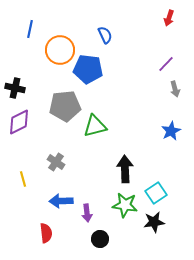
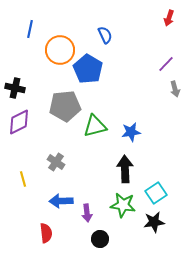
blue pentagon: rotated 24 degrees clockwise
blue star: moved 40 px left, 1 px down; rotated 18 degrees clockwise
green star: moved 2 px left
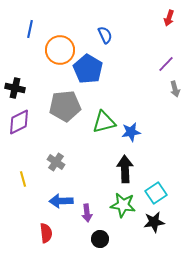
green triangle: moved 9 px right, 4 px up
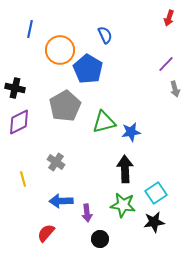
gray pentagon: rotated 24 degrees counterclockwise
red semicircle: rotated 132 degrees counterclockwise
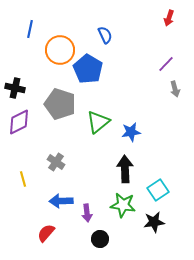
gray pentagon: moved 5 px left, 2 px up; rotated 24 degrees counterclockwise
green triangle: moved 6 px left; rotated 25 degrees counterclockwise
cyan square: moved 2 px right, 3 px up
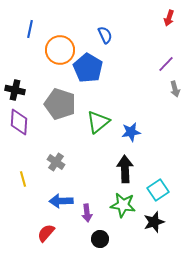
blue pentagon: moved 1 px up
black cross: moved 2 px down
purple diamond: rotated 60 degrees counterclockwise
black star: rotated 10 degrees counterclockwise
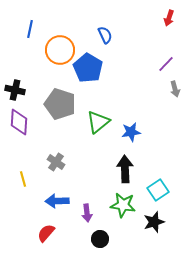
blue arrow: moved 4 px left
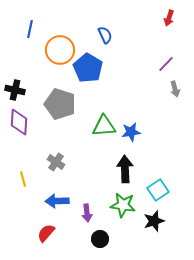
green triangle: moved 6 px right, 4 px down; rotated 35 degrees clockwise
black star: moved 1 px up
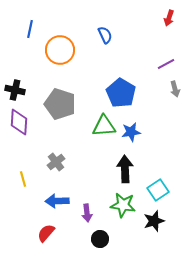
purple line: rotated 18 degrees clockwise
blue pentagon: moved 33 px right, 25 px down
gray cross: rotated 18 degrees clockwise
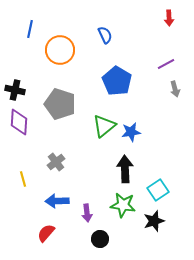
red arrow: rotated 21 degrees counterclockwise
blue pentagon: moved 4 px left, 12 px up
green triangle: rotated 35 degrees counterclockwise
